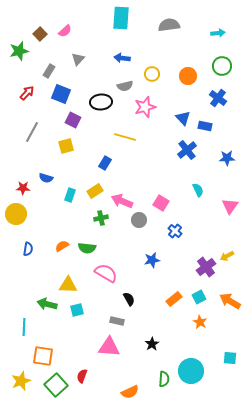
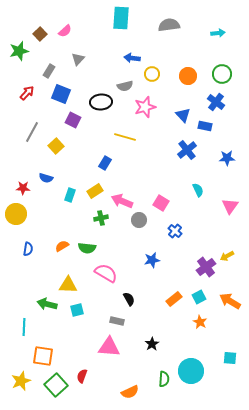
blue arrow at (122, 58): moved 10 px right
green circle at (222, 66): moved 8 px down
blue cross at (218, 98): moved 2 px left, 4 px down
blue triangle at (183, 118): moved 3 px up
yellow square at (66, 146): moved 10 px left; rotated 28 degrees counterclockwise
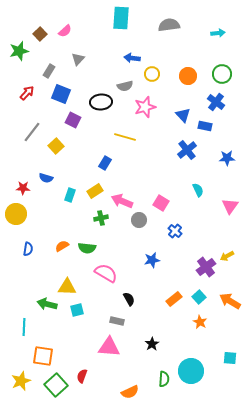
gray line at (32, 132): rotated 10 degrees clockwise
yellow triangle at (68, 285): moved 1 px left, 2 px down
cyan square at (199, 297): rotated 16 degrees counterclockwise
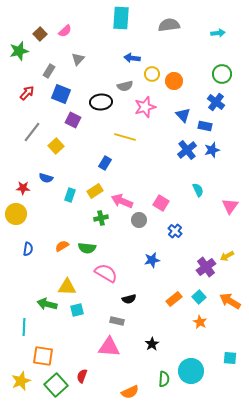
orange circle at (188, 76): moved 14 px left, 5 px down
blue star at (227, 158): moved 15 px left, 8 px up; rotated 14 degrees counterclockwise
black semicircle at (129, 299): rotated 104 degrees clockwise
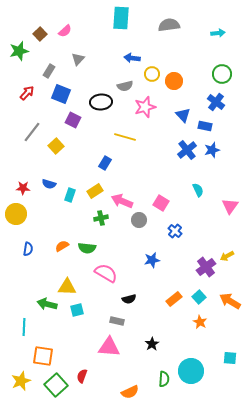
blue semicircle at (46, 178): moved 3 px right, 6 px down
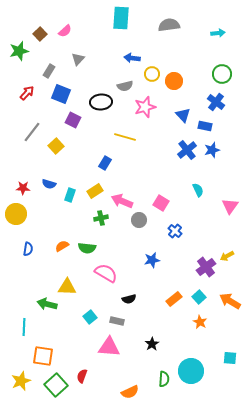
cyan square at (77, 310): moved 13 px right, 7 px down; rotated 24 degrees counterclockwise
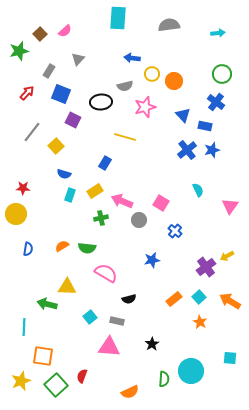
cyan rectangle at (121, 18): moved 3 px left
blue semicircle at (49, 184): moved 15 px right, 10 px up
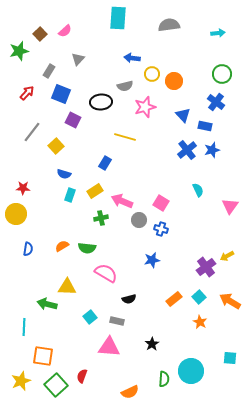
blue cross at (175, 231): moved 14 px left, 2 px up; rotated 24 degrees counterclockwise
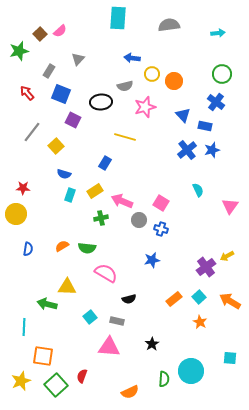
pink semicircle at (65, 31): moved 5 px left
red arrow at (27, 93): rotated 84 degrees counterclockwise
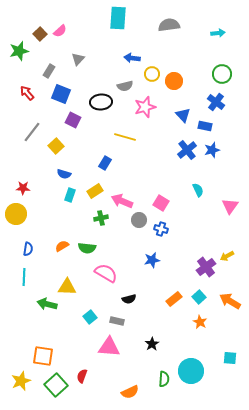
cyan line at (24, 327): moved 50 px up
